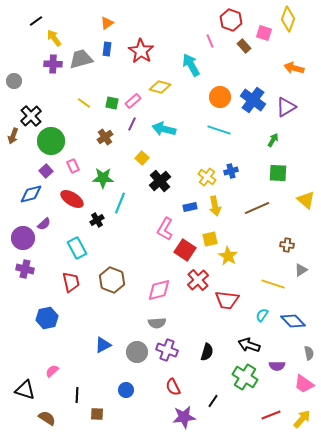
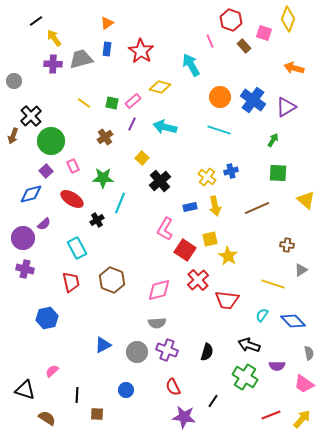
cyan arrow at (164, 129): moved 1 px right, 2 px up
purple star at (184, 417): rotated 15 degrees clockwise
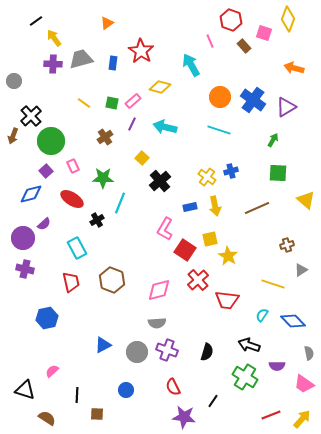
blue rectangle at (107, 49): moved 6 px right, 14 px down
brown cross at (287, 245): rotated 24 degrees counterclockwise
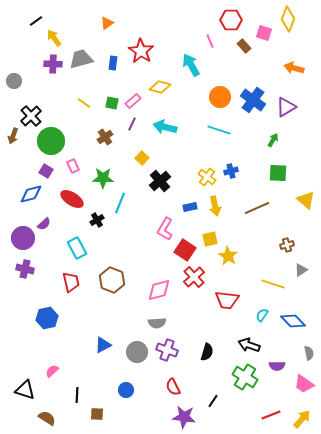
red hexagon at (231, 20): rotated 20 degrees counterclockwise
purple square at (46, 171): rotated 16 degrees counterclockwise
red cross at (198, 280): moved 4 px left, 3 px up
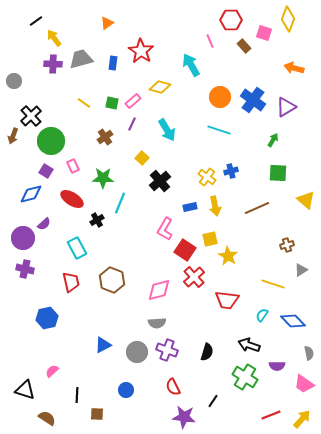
cyan arrow at (165, 127): moved 2 px right, 3 px down; rotated 135 degrees counterclockwise
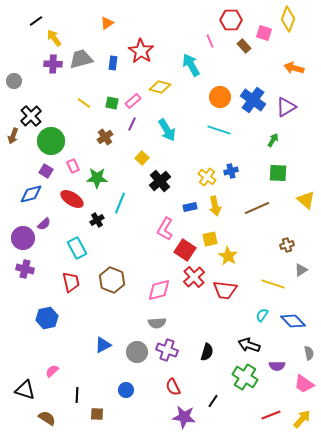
green star at (103, 178): moved 6 px left
red trapezoid at (227, 300): moved 2 px left, 10 px up
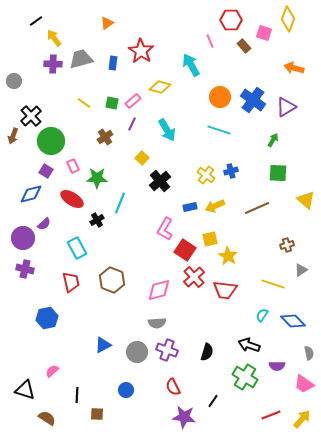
yellow cross at (207, 177): moved 1 px left, 2 px up
yellow arrow at (215, 206): rotated 78 degrees clockwise
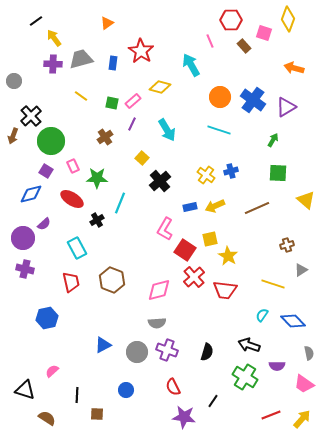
yellow line at (84, 103): moved 3 px left, 7 px up
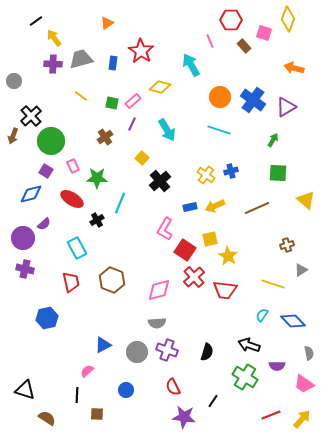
pink semicircle at (52, 371): moved 35 px right
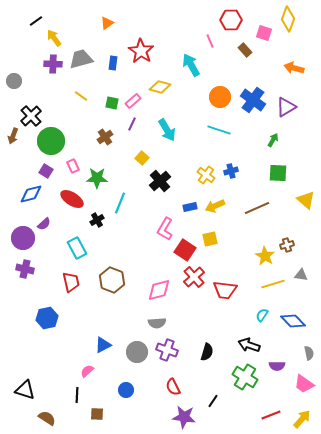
brown rectangle at (244, 46): moved 1 px right, 4 px down
yellow star at (228, 256): moved 37 px right
gray triangle at (301, 270): moved 5 px down; rotated 40 degrees clockwise
yellow line at (273, 284): rotated 35 degrees counterclockwise
